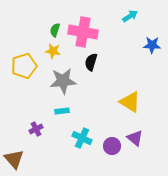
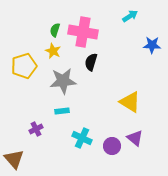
yellow star: rotated 14 degrees clockwise
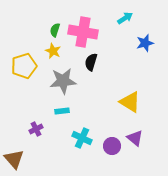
cyan arrow: moved 5 px left, 2 px down
blue star: moved 7 px left, 2 px up; rotated 18 degrees counterclockwise
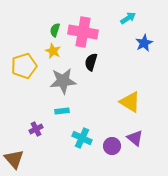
cyan arrow: moved 3 px right
blue star: moved 1 px left; rotated 12 degrees counterclockwise
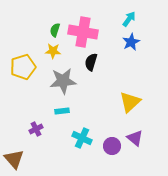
cyan arrow: moved 1 px right, 1 px down; rotated 21 degrees counterclockwise
blue star: moved 13 px left, 1 px up
yellow star: rotated 21 degrees counterclockwise
yellow pentagon: moved 1 px left, 1 px down
yellow triangle: rotated 45 degrees clockwise
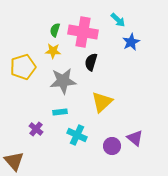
cyan arrow: moved 11 px left, 1 px down; rotated 98 degrees clockwise
yellow triangle: moved 28 px left
cyan rectangle: moved 2 px left, 1 px down
purple cross: rotated 24 degrees counterclockwise
cyan cross: moved 5 px left, 3 px up
brown triangle: moved 2 px down
